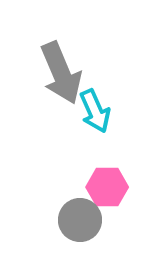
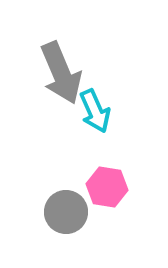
pink hexagon: rotated 9 degrees clockwise
gray circle: moved 14 px left, 8 px up
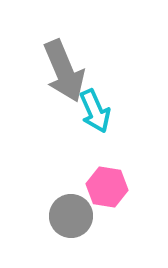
gray arrow: moved 3 px right, 2 px up
gray circle: moved 5 px right, 4 px down
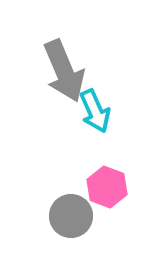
pink hexagon: rotated 12 degrees clockwise
